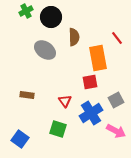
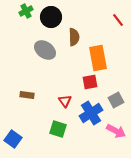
red line: moved 1 px right, 18 px up
blue square: moved 7 px left
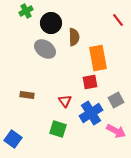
black circle: moved 6 px down
gray ellipse: moved 1 px up
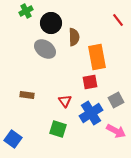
orange rectangle: moved 1 px left, 1 px up
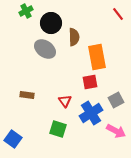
red line: moved 6 px up
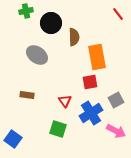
green cross: rotated 16 degrees clockwise
gray ellipse: moved 8 px left, 6 px down
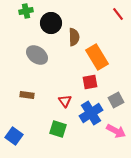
orange rectangle: rotated 20 degrees counterclockwise
blue square: moved 1 px right, 3 px up
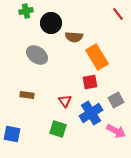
brown semicircle: rotated 96 degrees clockwise
blue square: moved 2 px left, 2 px up; rotated 24 degrees counterclockwise
